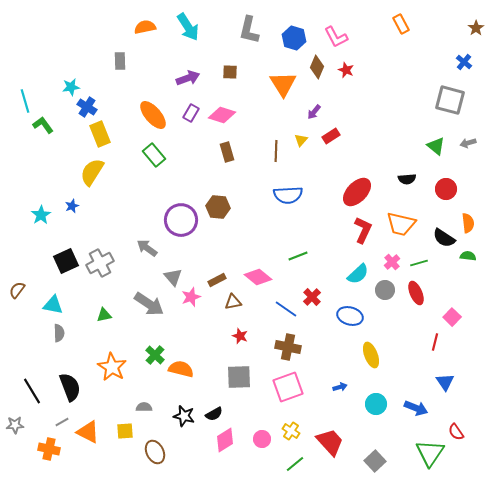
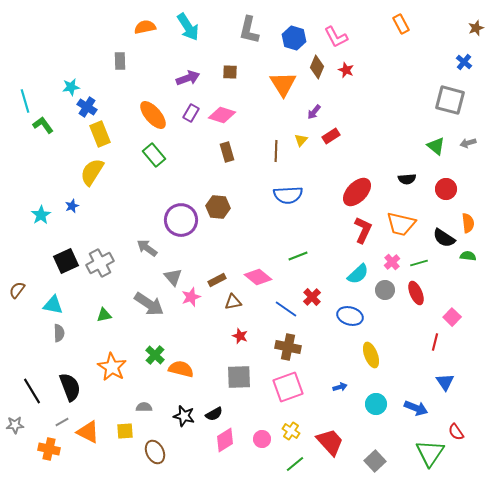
brown star at (476, 28): rotated 14 degrees clockwise
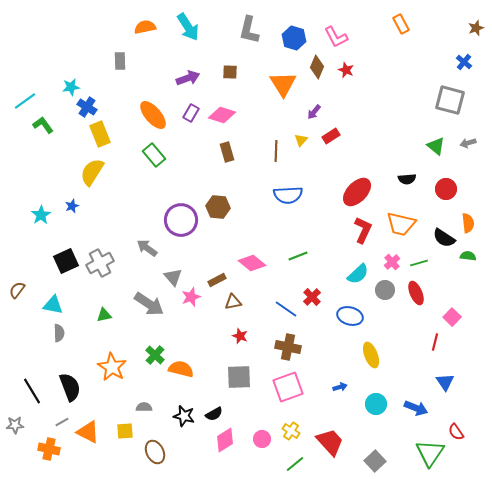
cyan line at (25, 101): rotated 70 degrees clockwise
pink diamond at (258, 277): moved 6 px left, 14 px up
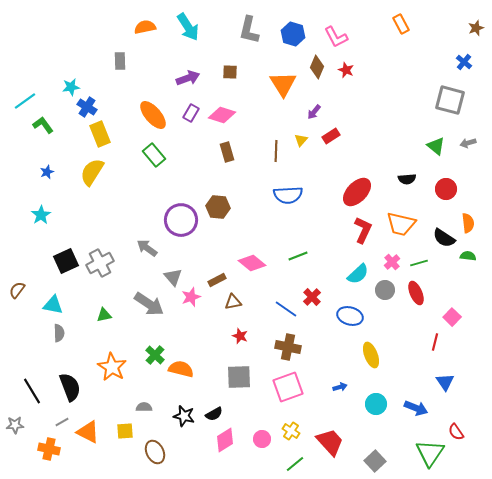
blue hexagon at (294, 38): moved 1 px left, 4 px up
blue star at (72, 206): moved 25 px left, 34 px up
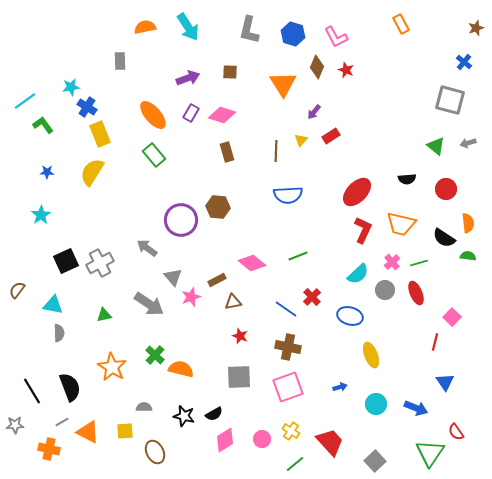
blue star at (47, 172): rotated 24 degrees clockwise
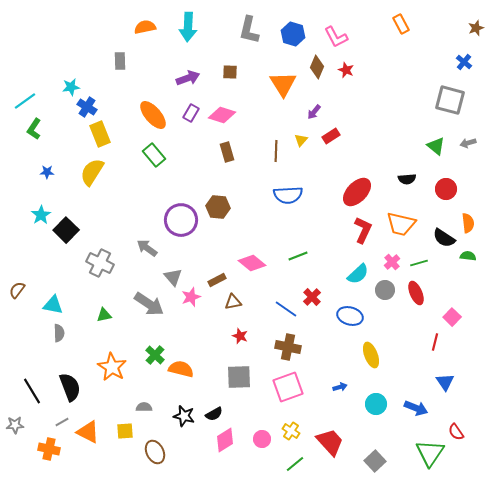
cyan arrow at (188, 27): rotated 36 degrees clockwise
green L-shape at (43, 125): moved 9 px left, 4 px down; rotated 110 degrees counterclockwise
black square at (66, 261): moved 31 px up; rotated 20 degrees counterclockwise
gray cross at (100, 263): rotated 36 degrees counterclockwise
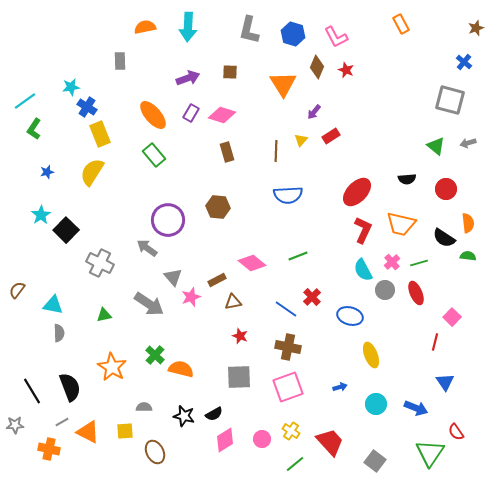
blue star at (47, 172): rotated 16 degrees counterclockwise
purple circle at (181, 220): moved 13 px left
cyan semicircle at (358, 274): moved 5 px right, 4 px up; rotated 105 degrees clockwise
gray square at (375, 461): rotated 10 degrees counterclockwise
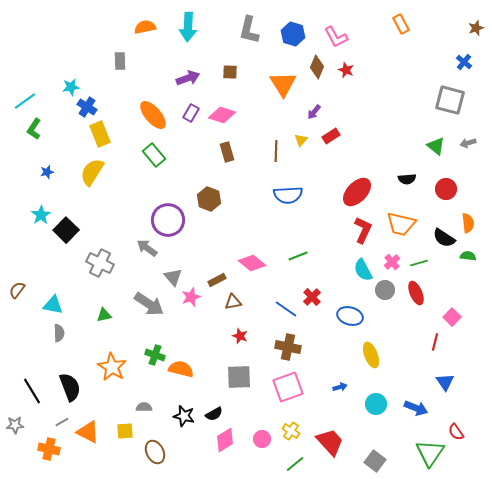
brown hexagon at (218, 207): moved 9 px left, 8 px up; rotated 15 degrees clockwise
green cross at (155, 355): rotated 24 degrees counterclockwise
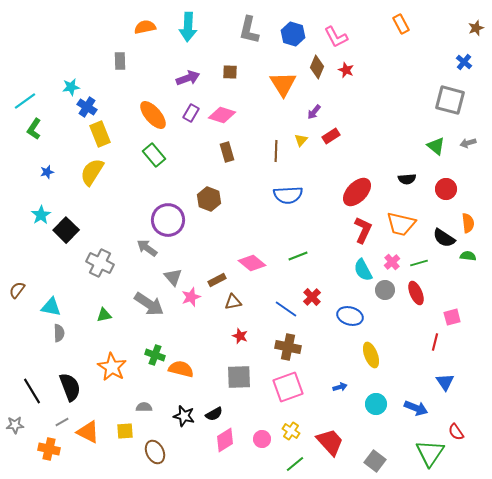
cyan triangle at (53, 305): moved 2 px left, 2 px down
pink square at (452, 317): rotated 30 degrees clockwise
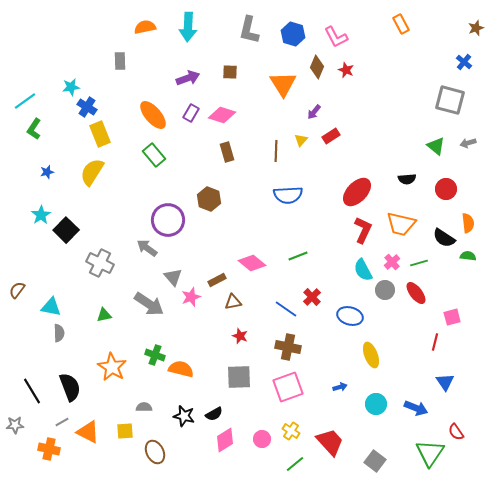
red ellipse at (416, 293): rotated 15 degrees counterclockwise
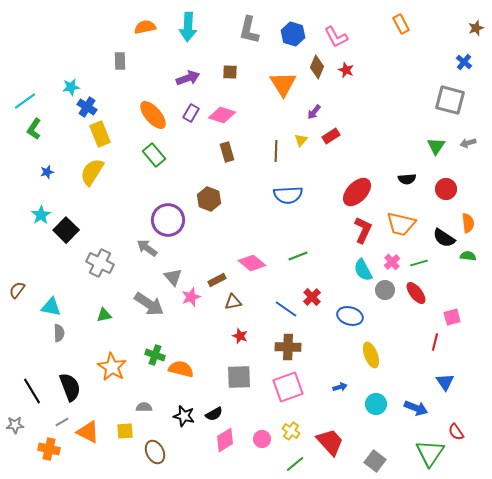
green triangle at (436, 146): rotated 24 degrees clockwise
brown cross at (288, 347): rotated 10 degrees counterclockwise
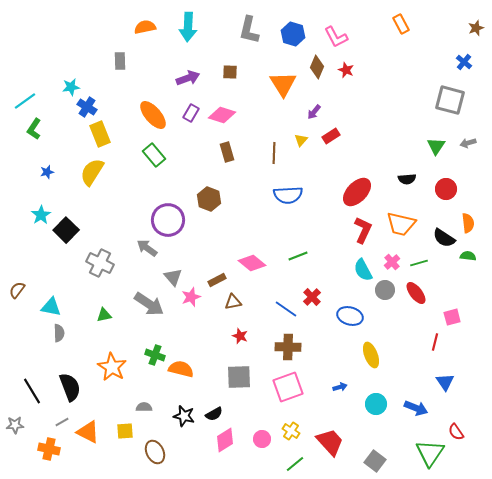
brown line at (276, 151): moved 2 px left, 2 px down
